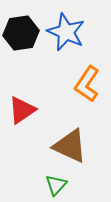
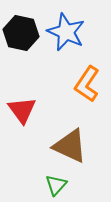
black hexagon: rotated 20 degrees clockwise
red triangle: rotated 32 degrees counterclockwise
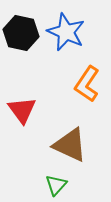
brown triangle: moved 1 px up
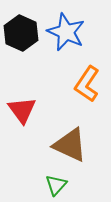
black hexagon: rotated 12 degrees clockwise
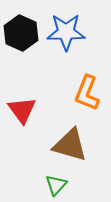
blue star: rotated 24 degrees counterclockwise
orange L-shape: moved 9 px down; rotated 12 degrees counterclockwise
brown triangle: rotated 9 degrees counterclockwise
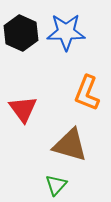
red triangle: moved 1 px right, 1 px up
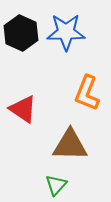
red triangle: rotated 20 degrees counterclockwise
brown triangle: rotated 15 degrees counterclockwise
